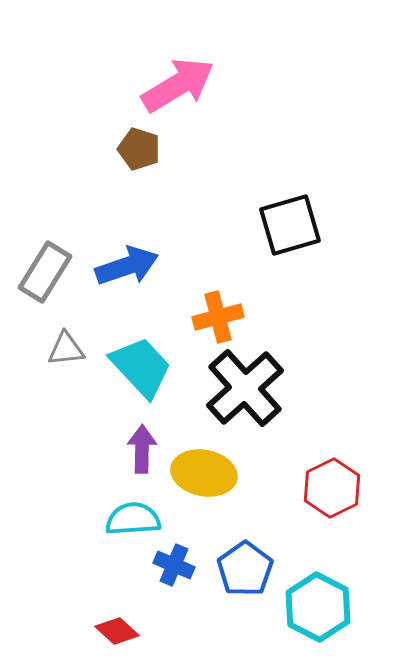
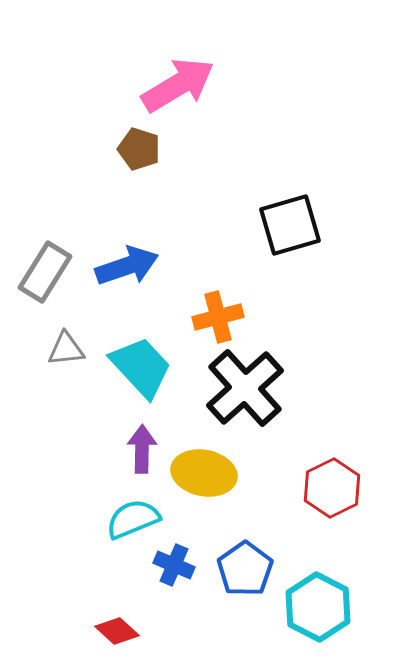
cyan semicircle: rotated 18 degrees counterclockwise
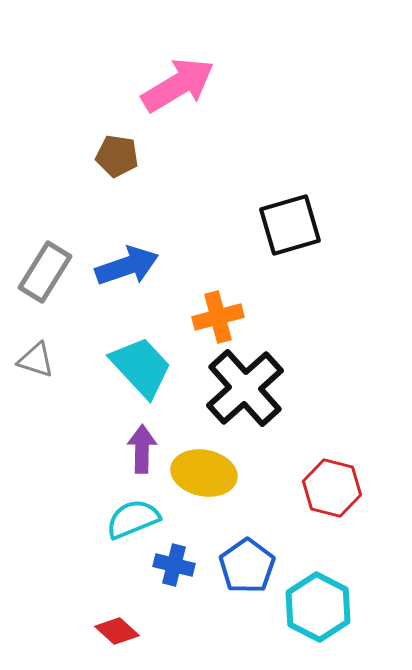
brown pentagon: moved 22 px left, 7 px down; rotated 9 degrees counterclockwise
gray triangle: moved 30 px left, 11 px down; rotated 24 degrees clockwise
red hexagon: rotated 20 degrees counterclockwise
blue cross: rotated 9 degrees counterclockwise
blue pentagon: moved 2 px right, 3 px up
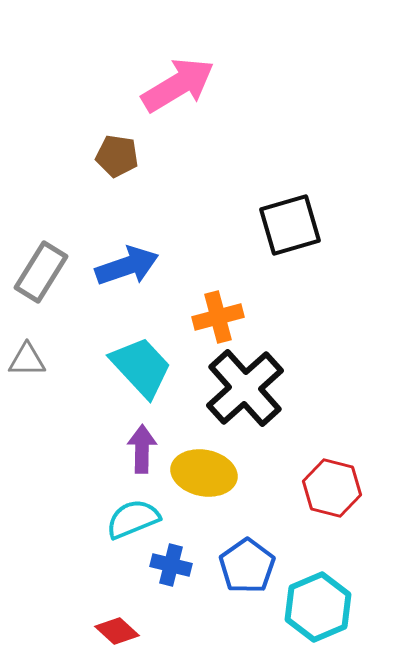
gray rectangle: moved 4 px left
gray triangle: moved 9 px left; rotated 18 degrees counterclockwise
blue cross: moved 3 px left
cyan hexagon: rotated 10 degrees clockwise
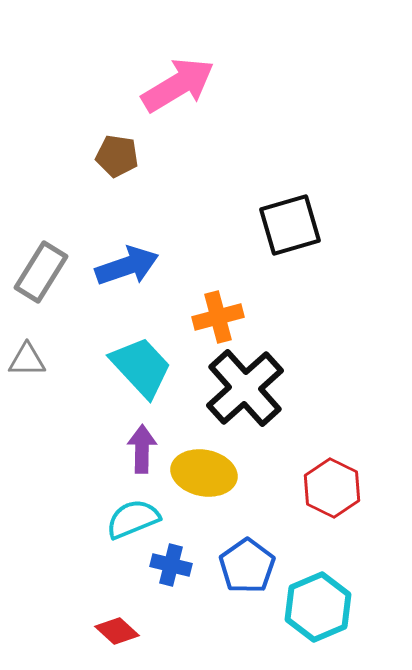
red hexagon: rotated 12 degrees clockwise
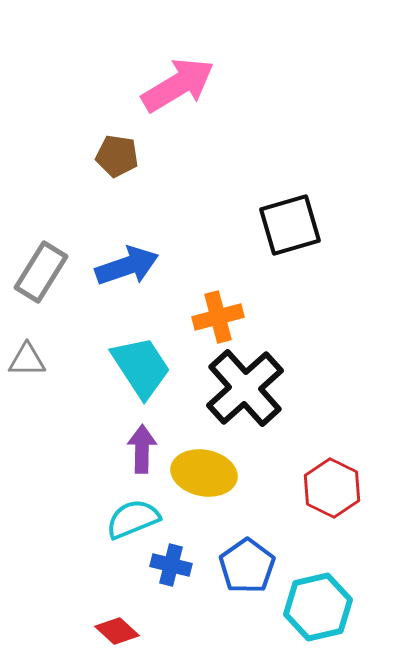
cyan trapezoid: rotated 10 degrees clockwise
cyan hexagon: rotated 10 degrees clockwise
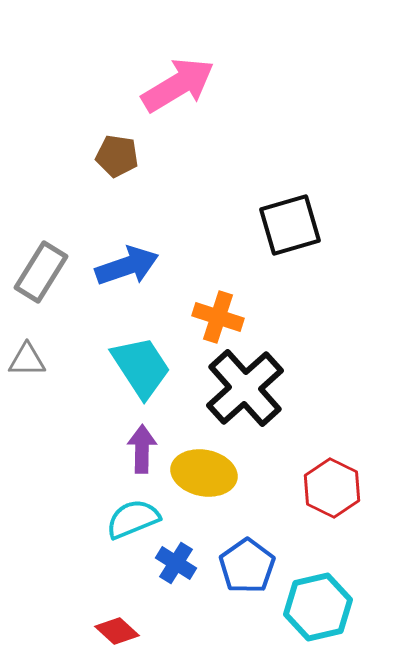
orange cross: rotated 33 degrees clockwise
blue cross: moved 5 px right, 2 px up; rotated 18 degrees clockwise
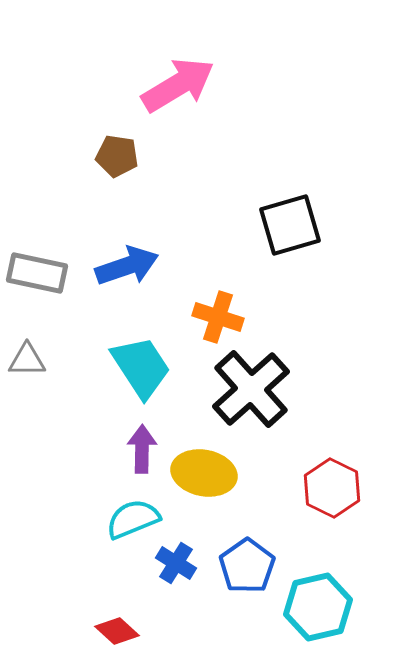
gray rectangle: moved 4 px left, 1 px down; rotated 70 degrees clockwise
black cross: moved 6 px right, 1 px down
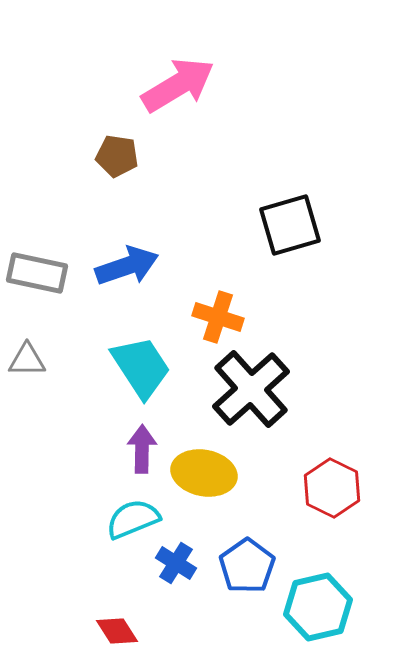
red diamond: rotated 15 degrees clockwise
